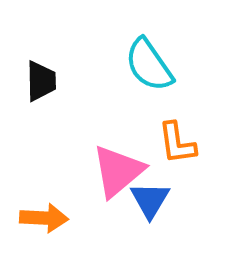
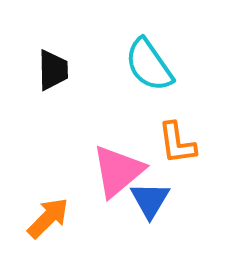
black trapezoid: moved 12 px right, 11 px up
orange arrow: moved 4 px right; rotated 48 degrees counterclockwise
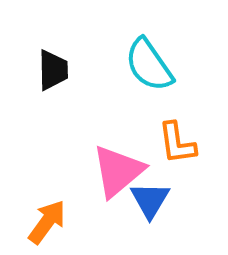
orange arrow: moved 1 px left, 4 px down; rotated 9 degrees counterclockwise
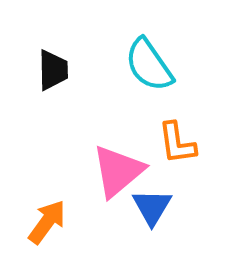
blue triangle: moved 2 px right, 7 px down
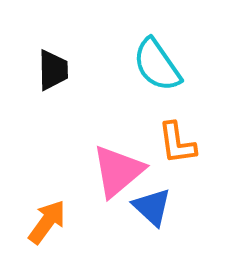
cyan semicircle: moved 8 px right
blue triangle: rotated 18 degrees counterclockwise
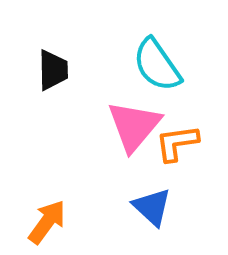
orange L-shape: rotated 90 degrees clockwise
pink triangle: moved 16 px right, 45 px up; rotated 10 degrees counterclockwise
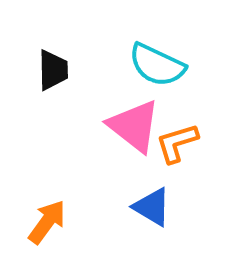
cyan semicircle: rotated 30 degrees counterclockwise
pink triangle: rotated 32 degrees counterclockwise
orange L-shape: rotated 9 degrees counterclockwise
blue triangle: rotated 12 degrees counterclockwise
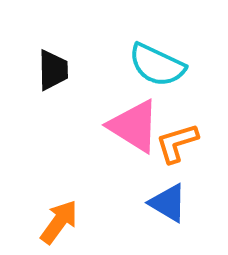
pink triangle: rotated 6 degrees counterclockwise
blue triangle: moved 16 px right, 4 px up
orange arrow: moved 12 px right
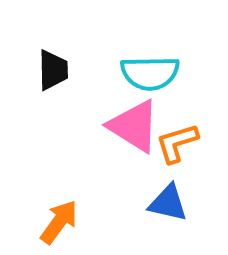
cyan semicircle: moved 7 px left, 8 px down; rotated 26 degrees counterclockwise
blue triangle: rotated 18 degrees counterclockwise
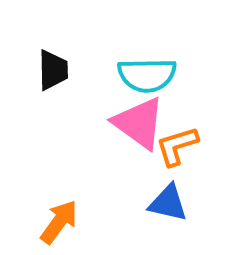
cyan semicircle: moved 3 px left, 2 px down
pink triangle: moved 5 px right, 3 px up; rotated 4 degrees clockwise
orange L-shape: moved 3 px down
